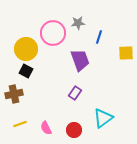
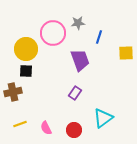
black square: rotated 24 degrees counterclockwise
brown cross: moved 1 px left, 2 px up
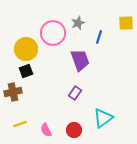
gray star: rotated 16 degrees counterclockwise
yellow square: moved 30 px up
black square: rotated 24 degrees counterclockwise
pink semicircle: moved 2 px down
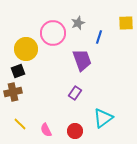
purple trapezoid: moved 2 px right
black square: moved 8 px left
yellow line: rotated 64 degrees clockwise
red circle: moved 1 px right, 1 px down
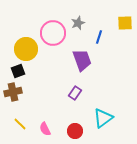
yellow square: moved 1 px left
pink semicircle: moved 1 px left, 1 px up
